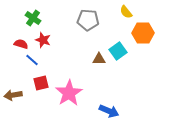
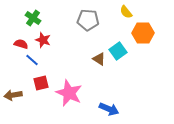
brown triangle: rotated 32 degrees clockwise
pink star: rotated 16 degrees counterclockwise
blue arrow: moved 2 px up
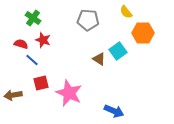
blue arrow: moved 5 px right, 2 px down
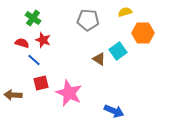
yellow semicircle: moved 1 px left; rotated 112 degrees clockwise
red semicircle: moved 1 px right, 1 px up
blue line: moved 2 px right
brown arrow: rotated 12 degrees clockwise
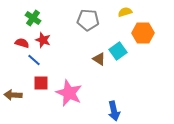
red square: rotated 14 degrees clockwise
blue arrow: rotated 54 degrees clockwise
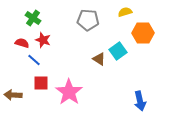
pink star: moved 1 px up; rotated 12 degrees clockwise
blue arrow: moved 26 px right, 10 px up
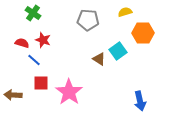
green cross: moved 5 px up
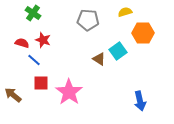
brown arrow: rotated 36 degrees clockwise
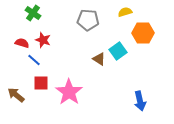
brown arrow: moved 3 px right
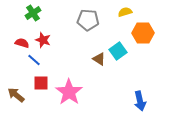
green cross: rotated 21 degrees clockwise
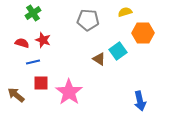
blue line: moved 1 px left, 2 px down; rotated 56 degrees counterclockwise
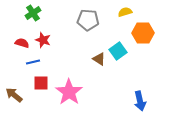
brown arrow: moved 2 px left
